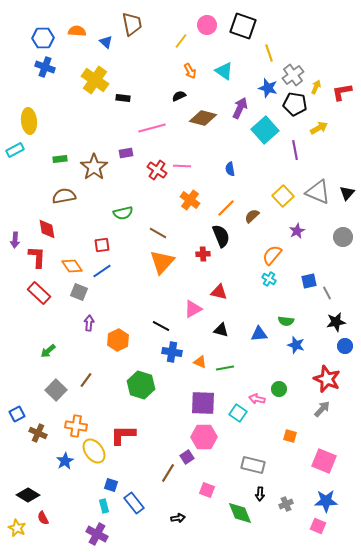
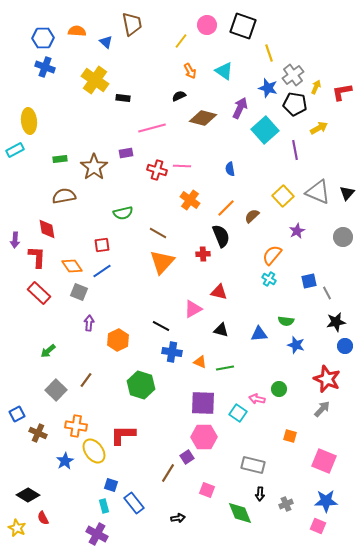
red cross at (157, 170): rotated 18 degrees counterclockwise
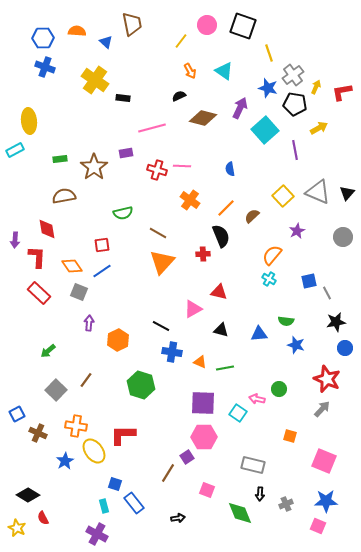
blue circle at (345, 346): moved 2 px down
blue square at (111, 485): moved 4 px right, 1 px up
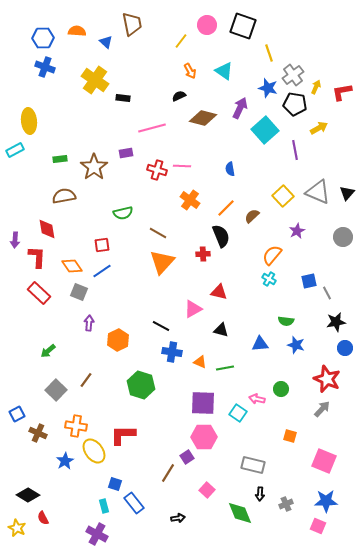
blue triangle at (259, 334): moved 1 px right, 10 px down
green circle at (279, 389): moved 2 px right
pink square at (207, 490): rotated 21 degrees clockwise
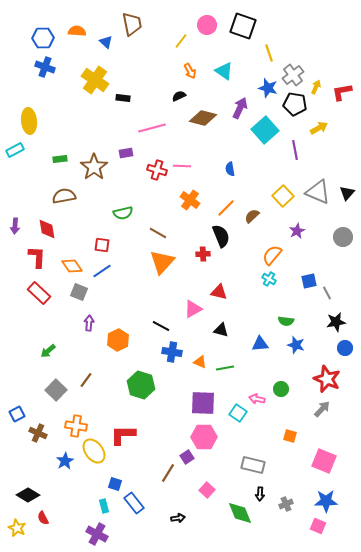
purple arrow at (15, 240): moved 14 px up
red square at (102, 245): rotated 14 degrees clockwise
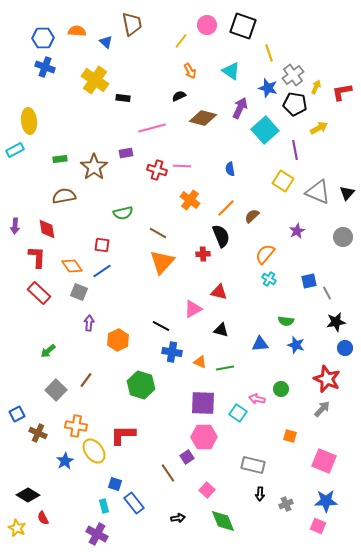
cyan triangle at (224, 71): moved 7 px right
yellow square at (283, 196): moved 15 px up; rotated 15 degrees counterclockwise
orange semicircle at (272, 255): moved 7 px left, 1 px up
brown line at (168, 473): rotated 66 degrees counterclockwise
green diamond at (240, 513): moved 17 px left, 8 px down
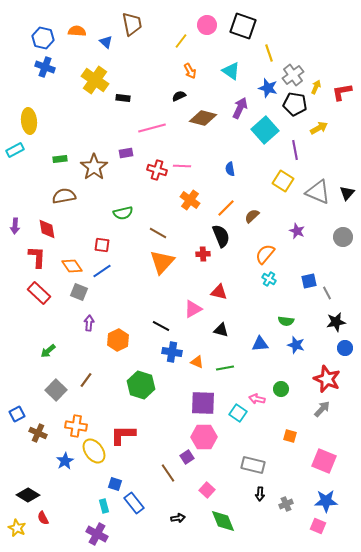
blue hexagon at (43, 38): rotated 15 degrees clockwise
purple star at (297, 231): rotated 21 degrees counterclockwise
orange triangle at (200, 362): moved 3 px left
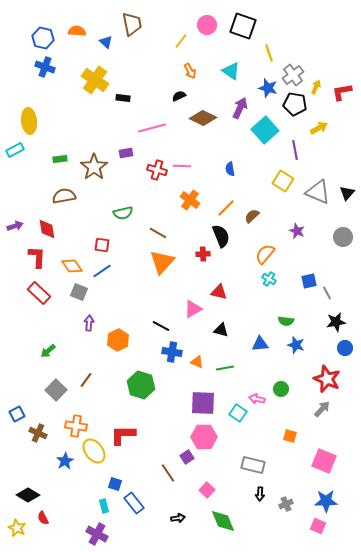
brown diamond at (203, 118): rotated 12 degrees clockwise
purple arrow at (15, 226): rotated 112 degrees counterclockwise
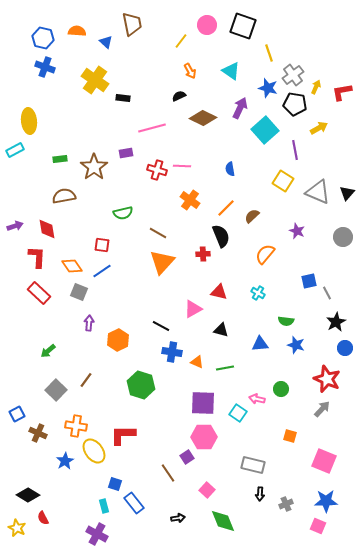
cyan cross at (269, 279): moved 11 px left, 14 px down
black star at (336, 322): rotated 18 degrees counterclockwise
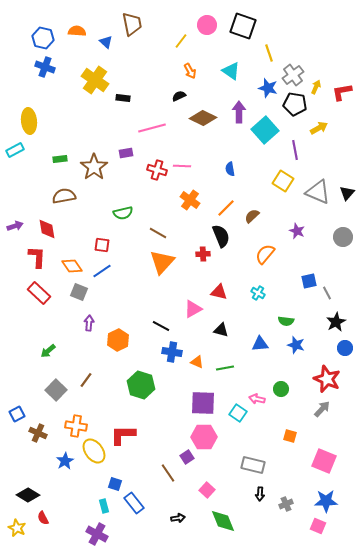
purple arrow at (240, 108): moved 1 px left, 4 px down; rotated 25 degrees counterclockwise
